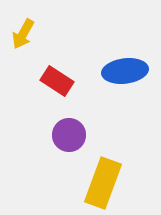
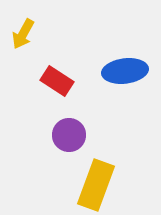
yellow rectangle: moved 7 px left, 2 px down
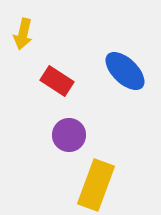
yellow arrow: rotated 16 degrees counterclockwise
blue ellipse: rotated 51 degrees clockwise
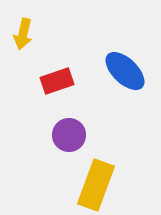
red rectangle: rotated 52 degrees counterclockwise
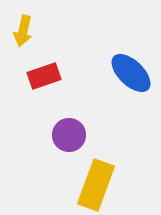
yellow arrow: moved 3 px up
blue ellipse: moved 6 px right, 2 px down
red rectangle: moved 13 px left, 5 px up
